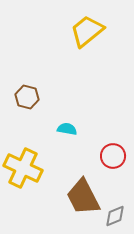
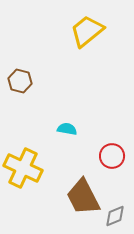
brown hexagon: moved 7 px left, 16 px up
red circle: moved 1 px left
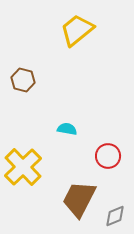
yellow trapezoid: moved 10 px left, 1 px up
brown hexagon: moved 3 px right, 1 px up
red circle: moved 4 px left
yellow cross: moved 1 px up; rotated 21 degrees clockwise
brown trapezoid: moved 4 px left, 2 px down; rotated 54 degrees clockwise
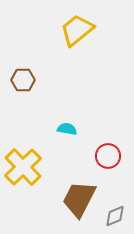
brown hexagon: rotated 15 degrees counterclockwise
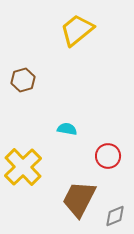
brown hexagon: rotated 15 degrees counterclockwise
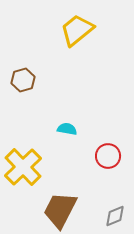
brown trapezoid: moved 19 px left, 11 px down
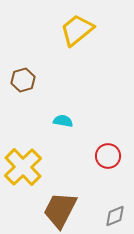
cyan semicircle: moved 4 px left, 8 px up
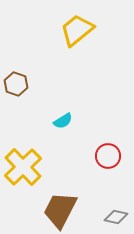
brown hexagon: moved 7 px left, 4 px down; rotated 25 degrees counterclockwise
cyan semicircle: rotated 138 degrees clockwise
gray diamond: moved 1 px right, 1 px down; rotated 35 degrees clockwise
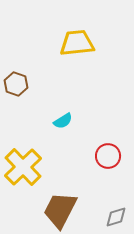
yellow trapezoid: moved 13 px down; rotated 33 degrees clockwise
gray diamond: rotated 30 degrees counterclockwise
